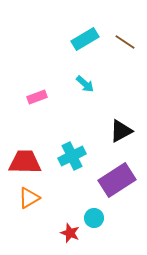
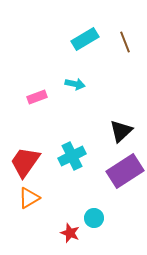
brown line: rotated 35 degrees clockwise
cyan arrow: moved 10 px left; rotated 30 degrees counterclockwise
black triangle: rotated 15 degrees counterclockwise
red trapezoid: rotated 56 degrees counterclockwise
purple rectangle: moved 8 px right, 9 px up
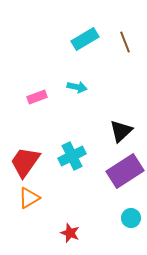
cyan arrow: moved 2 px right, 3 px down
cyan circle: moved 37 px right
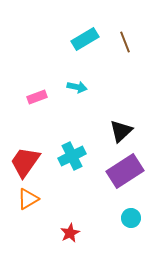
orange triangle: moved 1 px left, 1 px down
red star: rotated 24 degrees clockwise
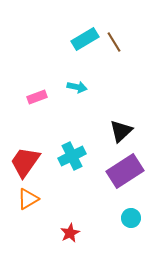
brown line: moved 11 px left; rotated 10 degrees counterclockwise
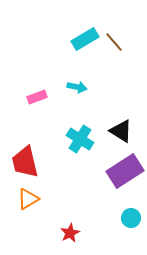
brown line: rotated 10 degrees counterclockwise
black triangle: rotated 45 degrees counterclockwise
cyan cross: moved 8 px right, 17 px up; rotated 32 degrees counterclockwise
red trapezoid: rotated 48 degrees counterclockwise
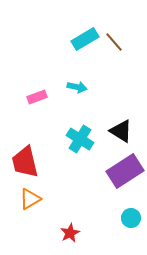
orange triangle: moved 2 px right
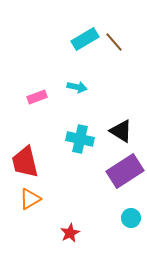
cyan cross: rotated 20 degrees counterclockwise
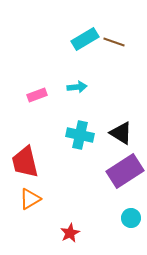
brown line: rotated 30 degrees counterclockwise
cyan arrow: rotated 18 degrees counterclockwise
pink rectangle: moved 2 px up
black triangle: moved 2 px down
cyan cross: moved 4 px up
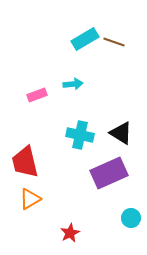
cyan arrow: moved 4 px left, 3 px up
purple rectangle: moved 16 px left, 2 px down; rotated 9 degrees clockwise
